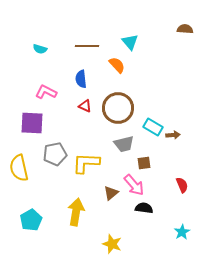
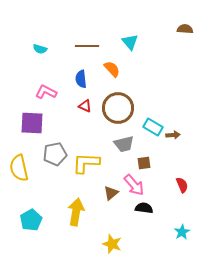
orange semicircle: moved 5 px left, 4 px down
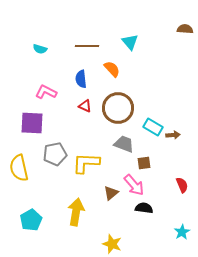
gray trapezoid: rotated 145 degrees counterclockwise
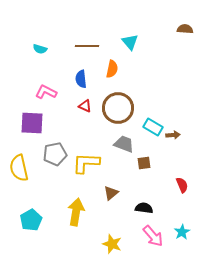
orange semicircle: rotated 54 degrees clockwise
pink arrow: moved 19 px right, 51 px down
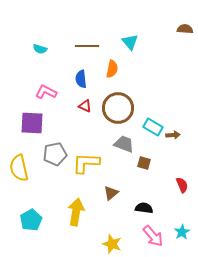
brown square: rotated 24 degrees clockwise
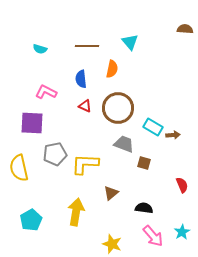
yellow L-shape: moved 1 px left, 1 px down
